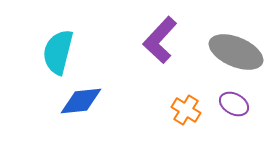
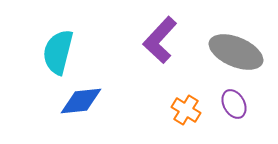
purple ellipse: rotated 32 degrees clockwise
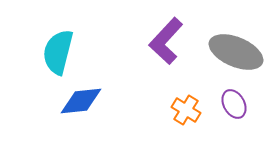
purple L-shape: moved 6 px right, 1 px down
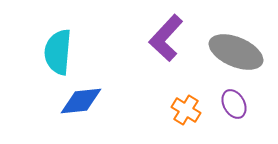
purple L-shape: moved 3 px up
cyan semicircle: rotated 9 degrees counterclockwise
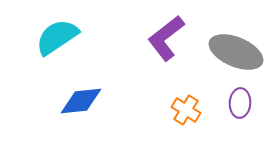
purple L-shape: rotated 9 degrees clockwise
cyan semicircle: moved 1 px left, 15 px up; rotated 51 degrees clockwise
purple ellipse: moved 6 px right, 1 px up; rotated 32 degrees clockwise
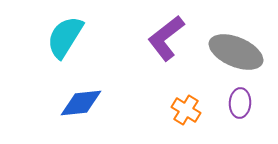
cyan semicircle: moved 8 px right; rotated 24 degrees counterclockwise
blue diamond: moved 2 px down
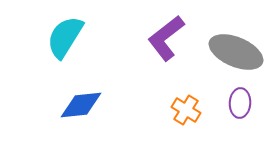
blue diamond: moved 2 px down
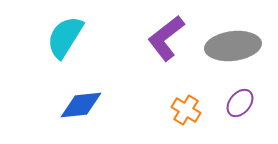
gray ellipse: moved 3 px left, 6 px up; rotated 30 degrees counterclockwise
purple ellipse: rotated 36 degrees clockwise
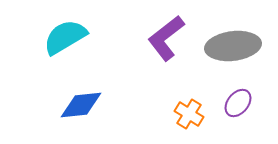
cyan semicircle: rotated 27 degrees clockwise
purple ellipse: moved 2 px left
orange cross: moved 3 px right, 4 px down
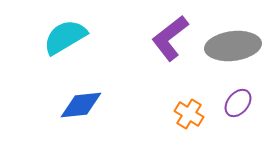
purple L-shape: moved 4 px right
